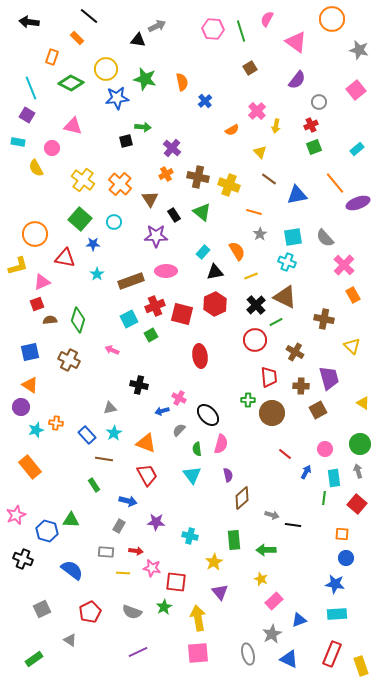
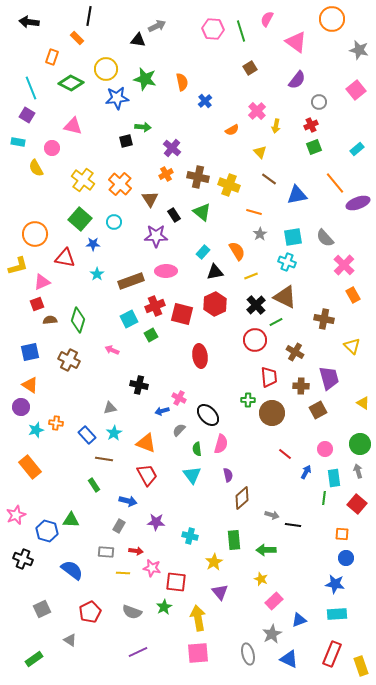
black line at (89, 16): rotated 60 degrees clockwise
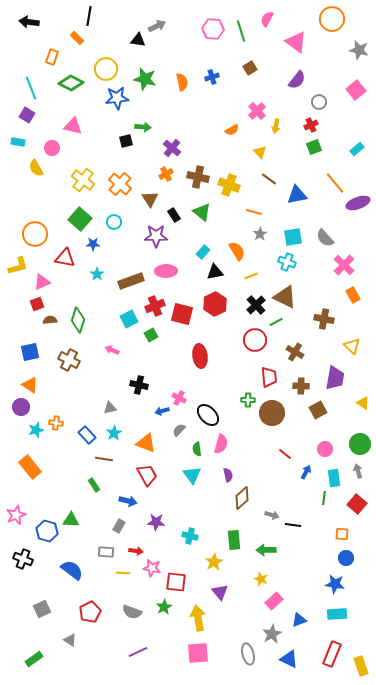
blue cross at (205, 101): moved 7 px right, 24 px up; rotated 24 degrees clockwise
purple trapezoid at (329, 378): moved 6 px right; rotated 25 degrees clockwise
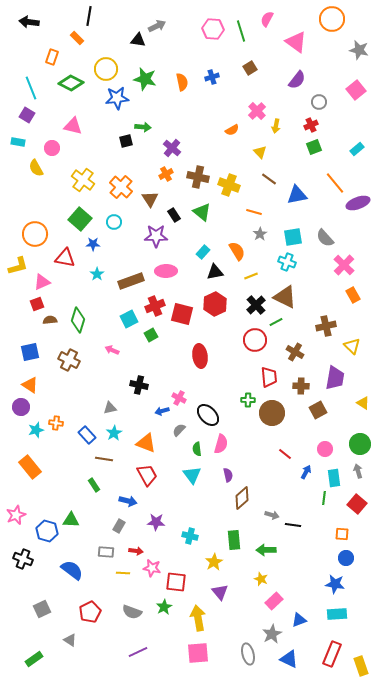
orange cross at (120, 184): moved 1 px right, 3 px down
brown cross at (324, 319): moved 2 px right, 7 px down; rotated 24 degrees counterclockwise
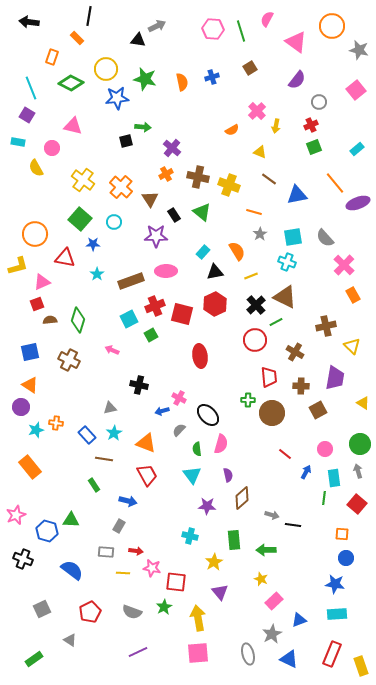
orange circle at (332, 19): moved 7 px down
yellow triangle at (260, 152): rotated 24 degrees counterclockwise
purple star at (156, 522): moved 51 px right, 16 px up
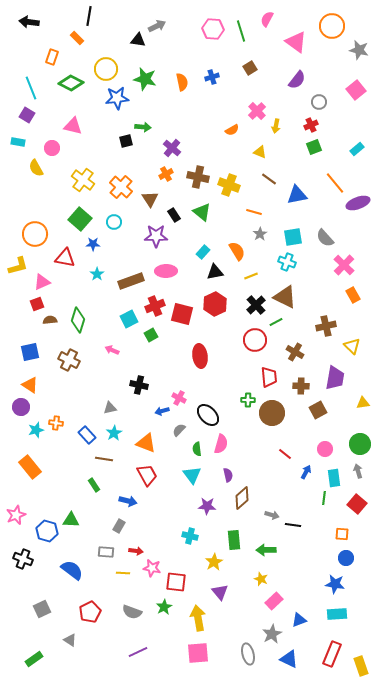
yellow triangle at (363, 403): rotated 40 degrees counterclockwise
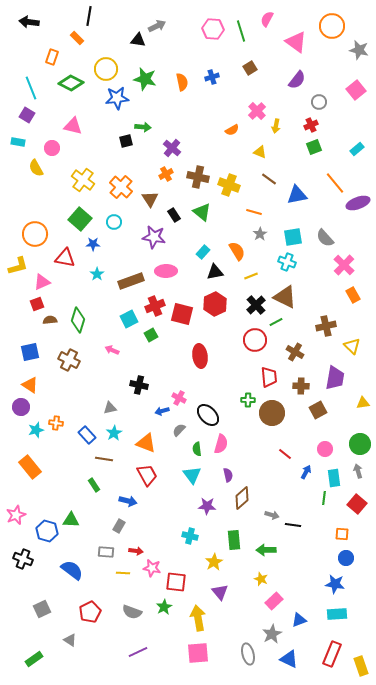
purple star at (156, 236): moved 2 px left, 1 px down; rotated 10 degrees clockwise
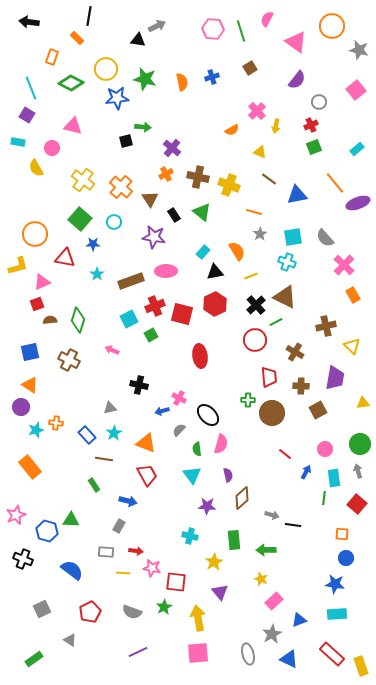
red rectangle at (332, 654): rotated 70 degrees counterclockwise
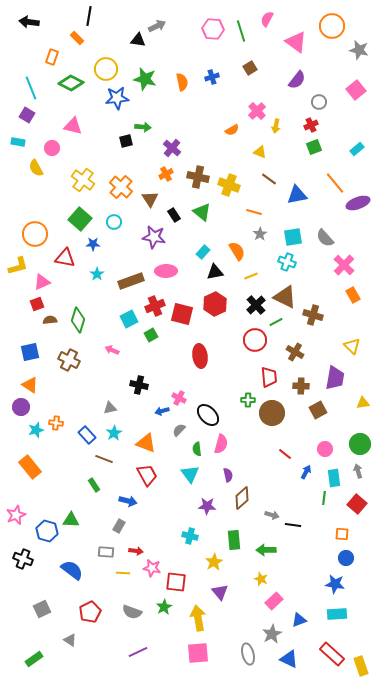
brown cross at (326, 326): moved 13 px left, 11 px up; rotated 30 degrees clockwise
brown line at (104, 459): rotated 12 degrees clockwise
cyan triangle at (192, 475): moved 2 px left, 1 px up
